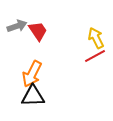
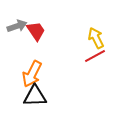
red trapezoid: moved 2 px left
black triangle: moved 2 px right
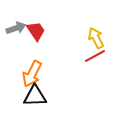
gray arrow: moved 1 px left, 2 px down
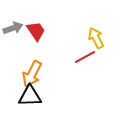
gray arrow: moved 3 px left
red line: moved 10 px left, 1 px down
black triangle: moved 5 px left
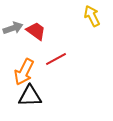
red trapezoid: rotated 20 degrees counterclockwise
yellow arrow: moved 4 px left, 22 px up
red line: moved 29 px left, 2 px down
orange arrow: moved 8 px left, 2 px up
